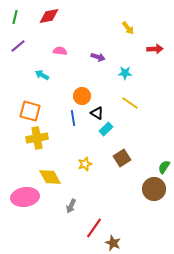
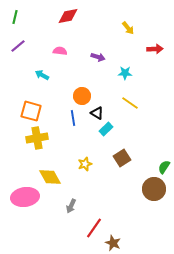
red diamond: moved 19 px right
orange square: moved 1 px right
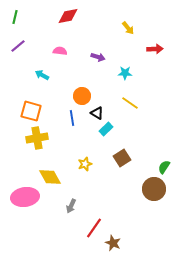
blue line: moved 1 px left
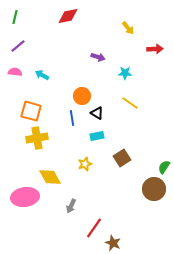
pink semicircle: moved 45 px left, 21 px down
cyan rectangle: moved 9 px left, 7 px down; rotated 32 degrees clockwise
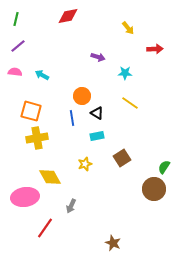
green line: moved 1 px right, 2 px down
red line: moved 49 px left
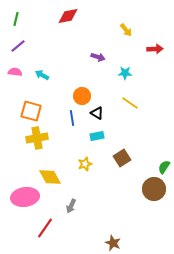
yellow arrow: moved 2 px left, 2 px down
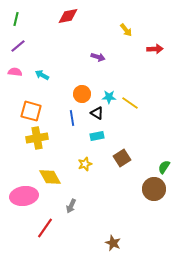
cyan star: moved 16 px left, 24 px down
orange circle: moved 2 px up
pink ellipse: moved 1 px left, 1 px up
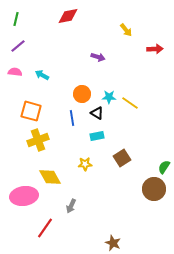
yellow cross: moved 1 px right, 2 px down; rotated 10 degrees counterclockwise
yellow star: rotated 16 degrees clockwise
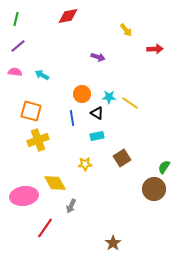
yellow diamond: moved 5 px right, 6 px down
brown star: rotated 14 degrees clockwise
